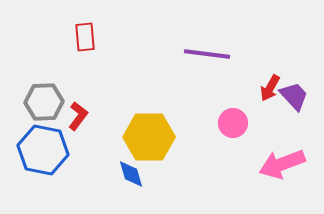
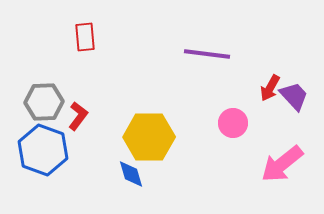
blue hexagon: rotated 9 degrees clockwise
pink arrow: rotated 18 degrees counterclockwise
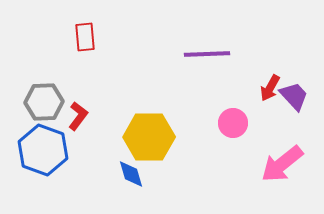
purple line: rotated 9 degrees counterclockwise
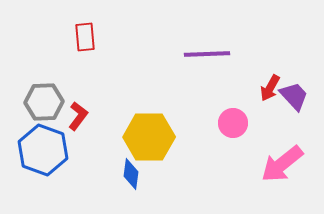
blue diamond: rotated 24 degrees clockwise
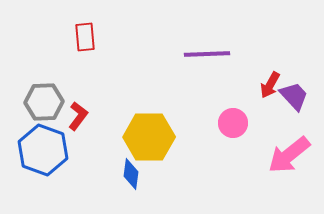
red arrow: moved 3 px up
pink arrow: moved 7 px right, 9 px up
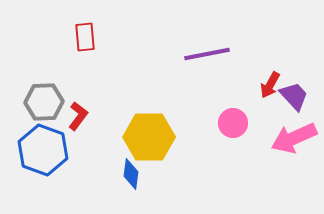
purple line: rotated 9 degrees counterclockwise
pink arrow: moved 5 px right, 17 px up; rotated 15 degrees clockwise
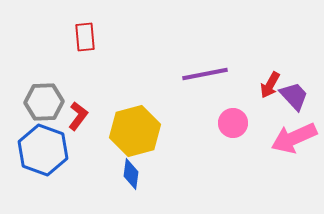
purple line: moved 2 px left, 20 px down
yellow hexagon: moved 14 px left, 6 px up; rotated 15 degrees counterclockwise
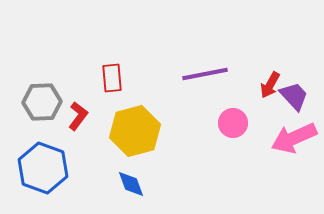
red rectangle: moved 27 px right, 41 px down
gray hexagon: moved 2 px left
blue hexagon: moved 18 px down
blue diamond: moved 10 px down; rotated 28 degrees counterclockwise
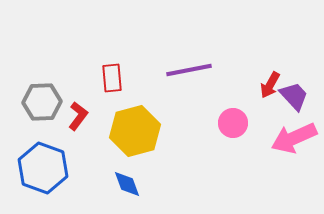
purple line: moved 16 px left, 4 px up
blue diamond: moved 4 px left
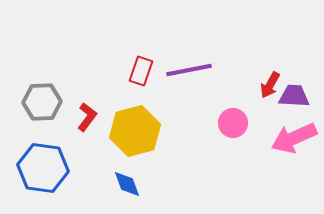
red rectangle: moved 29 px right, 7 px up; rotated 24 degrees clockwise
purple trapezoid: rotated 44 degrees counterclockwise
red L-shape: moved 9 px right, 1 px down
blue hexagon: rotated 12 degrees counterclockwise
